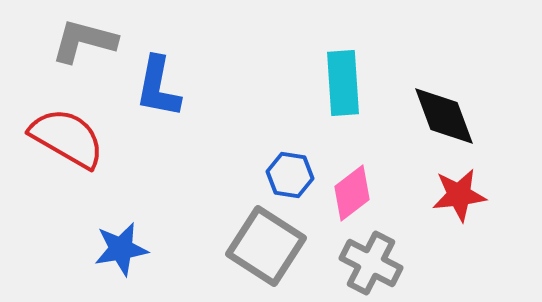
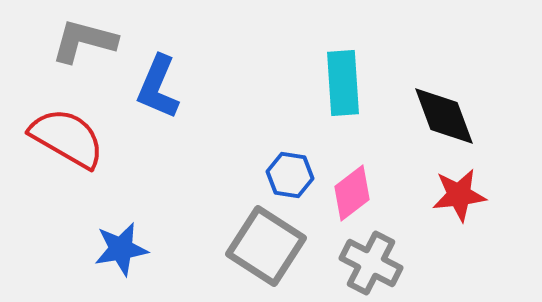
blue L-shape: rotated 12 degrees clockwise
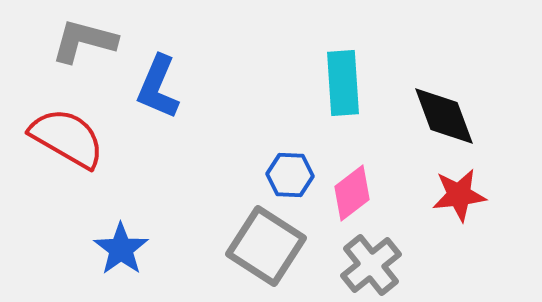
blue hexagon: rotated 6 degrees counterclockwise
blue star: rotated 26 degrees counterclockwise
gray cross: moved 2 px down; rotated 24 degrees clockwise
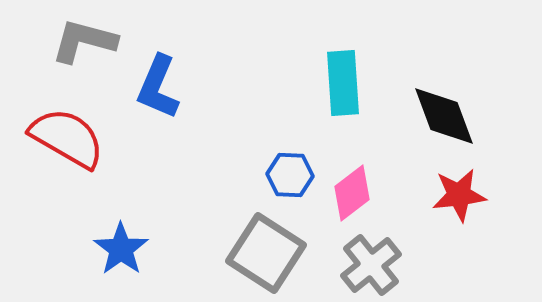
gray square: moved 7 px down
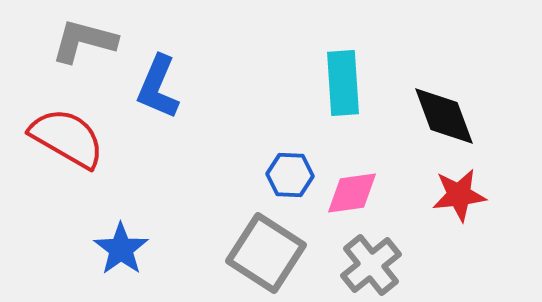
pink diamond: rotated 30 degrees clockwise
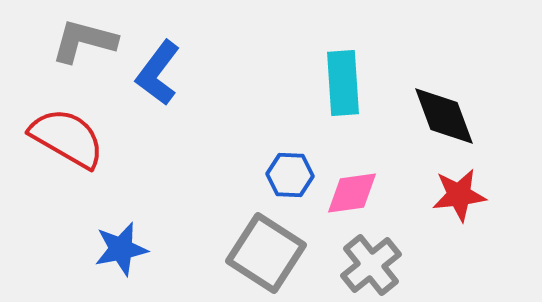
blue L-shape: moved 14 px up; rotated 14 degrees clockwise
blue star: rotated 24 degrees clockwise
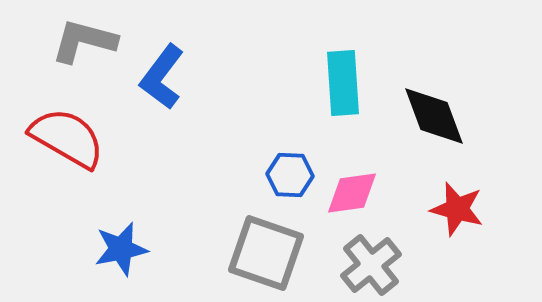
blue L-shape: moved 4 px right, 4 px down
black diamond: moved 10 px left
red star: moved 2 px left, 14 px down; rotated 22 degrees clockwise
gray square: rotated 14 degrees counterclockwise
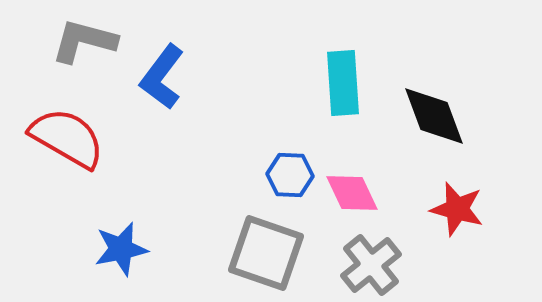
pink diamond: rotated 72 degrees clockwise
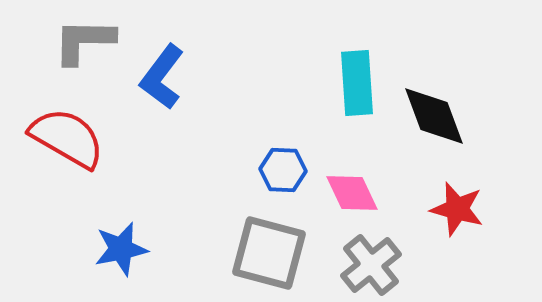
gray L-shape: rotated 14 degrees counterclockwise
cyan rectangle: moved 14 px right
blue hexagon: moved 7 px left, 5 px up
gray square: moved 3 px right; rotated 4 degrees counterclockwise
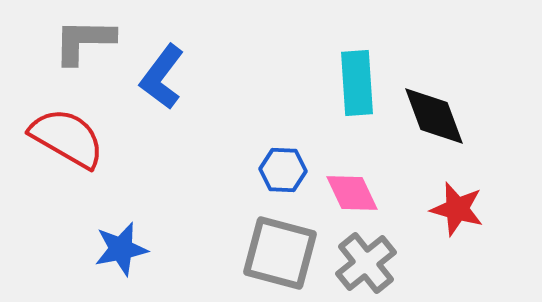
gray square: moved 11 px right
gray cross: moved 5 px left, 2 px up
